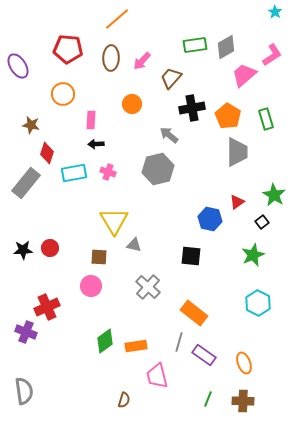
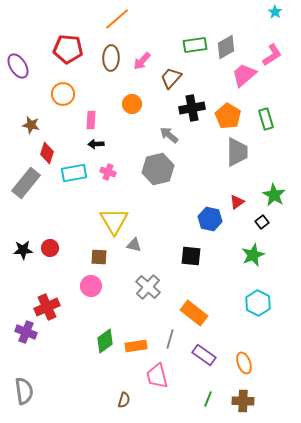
gray line at (179, 342): moved 9 px left, 3 px up
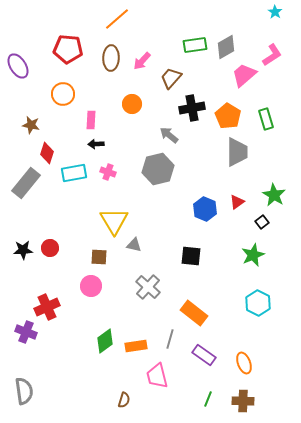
blue hexagon at (210, 219): moved 5 px left, 10 px up; rotated 10 degrees clockwise
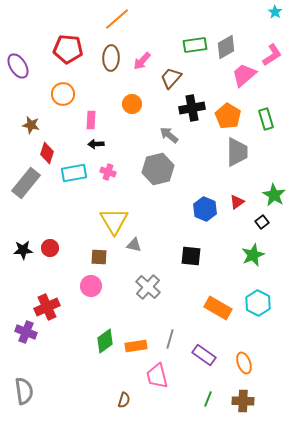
orange rectangle at (194, 313): moved 24 px right, 5 px up; rotated 8 degrees counterclockwise
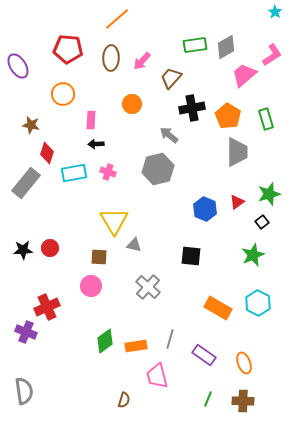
green star at (274, 195): moved 5 px left, 1 px up; rotated 25 degrees clockwise
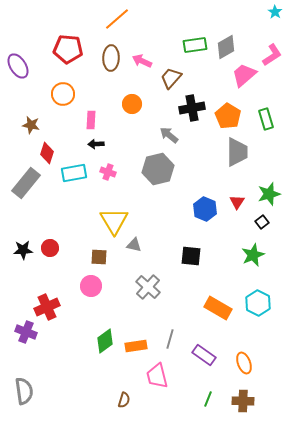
pink arrow at (142, 61): rotated 72 degrees clockwise
red triangle at (237, 202): rotated 21 degrees counterclockwise
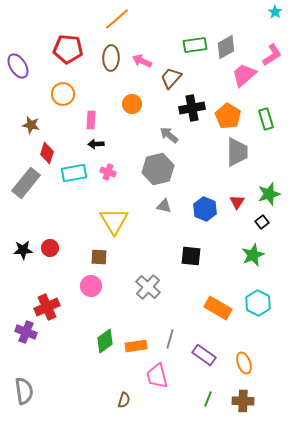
gray triangle at (134, 245): moved 30 px right, 39 px up
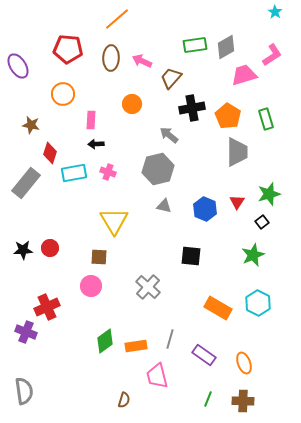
pink trapezoid at (244, 75): rotated 24 degrees clockwise
red diamond at (47, 153): moved 3 px right
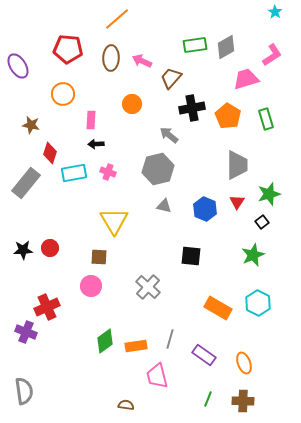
pink trapezoid at (244, 75): moved 2 px right, 4 px down
gray trapezoid at (237, 152): moved 13 px down
brown semicircle at (124, 400): moved 2 px right, 5 px down; rotated 98 degrees counterclockwise
